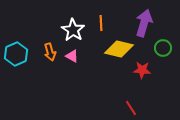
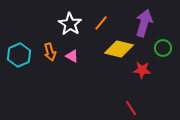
orange line: rotated 42 degrees clockwise
white star: moved 3 px left, 6 px up
cyan hexagon: moved 3 px right, 1 px down
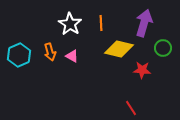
orange line: rotated 42 degrees counterclockwise
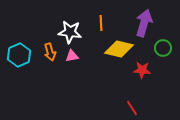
white star: moved 8 px down; rotated 25 degrees counterclockwise
pink triangle: rotated 40 degrees counterclockwise
red line: moved 1 px right
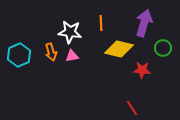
orange arrow: moved 1 px right
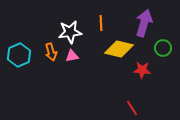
white star: rotated 15 degrees counterclockwise
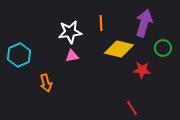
orange arrow: moved 5 px left, 31 px down
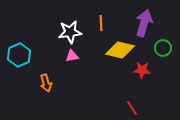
yellow diamond: moved 1 px right, 1 px down
